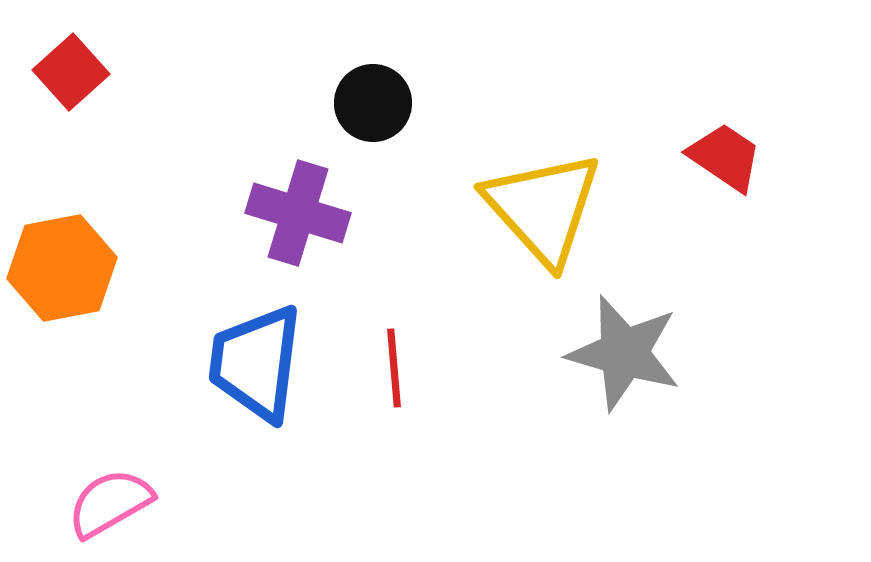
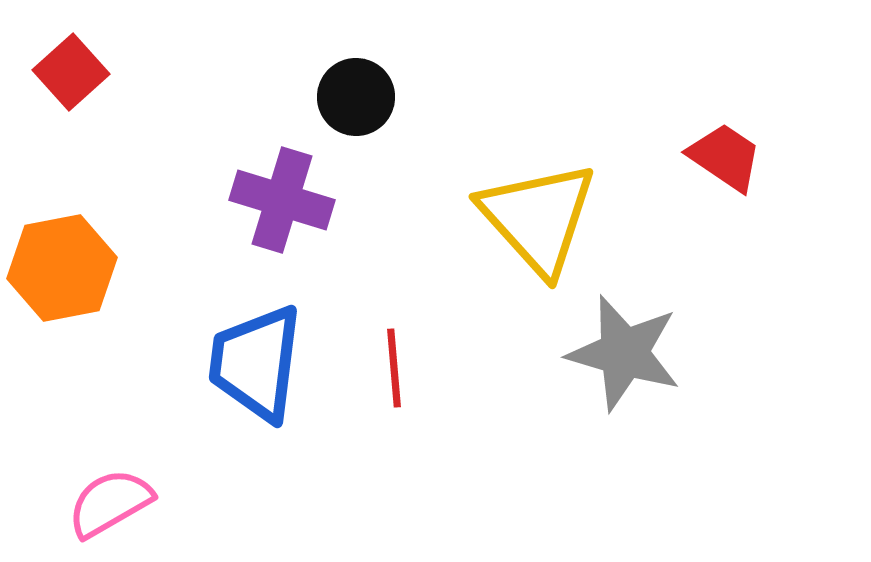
black circle: moved 17 px left, 6 px up
yellow triangle: moved 5 px left, 10 px down
purple cross: moved 16 px left, 13 px up
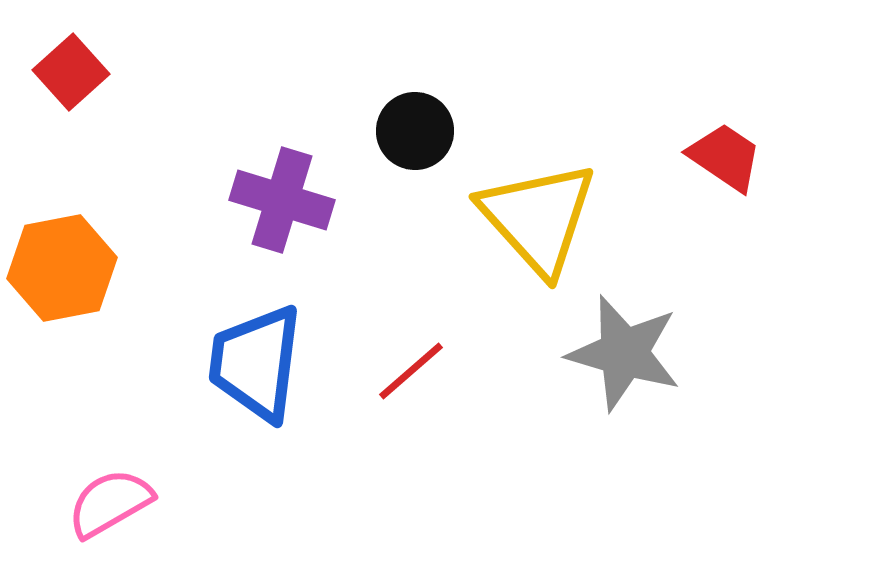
black circle: moved 59 px right, 34 px down
red line: moved 17 px right, 3 px down; rotated 54 degrees clockwise
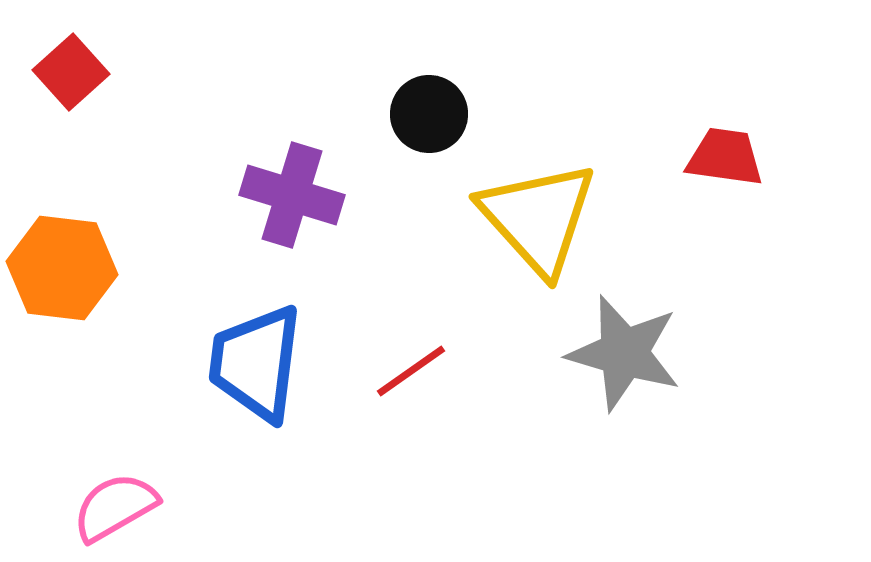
black circle: moved 14 px right, 17 px up
red trapezoid: rotated 26 degrees counterclockwise
purple cross: moved 10 px right, 5 px up
orange hexagon: rotated 18 degrees clockwise
red line: rotated 6 degrees clockwise
pink semicircle: moved 5 px right, 4 px down
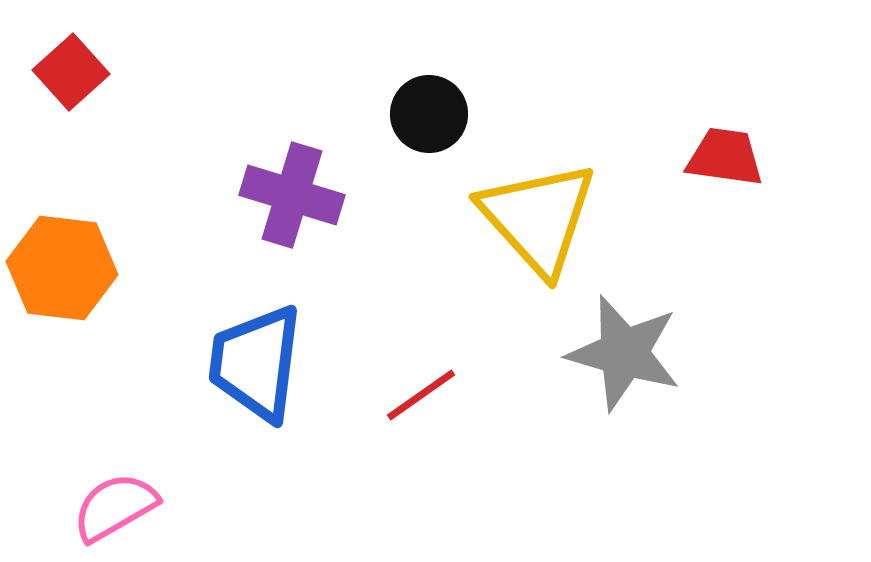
red line: moved 10 px right, 24 px down
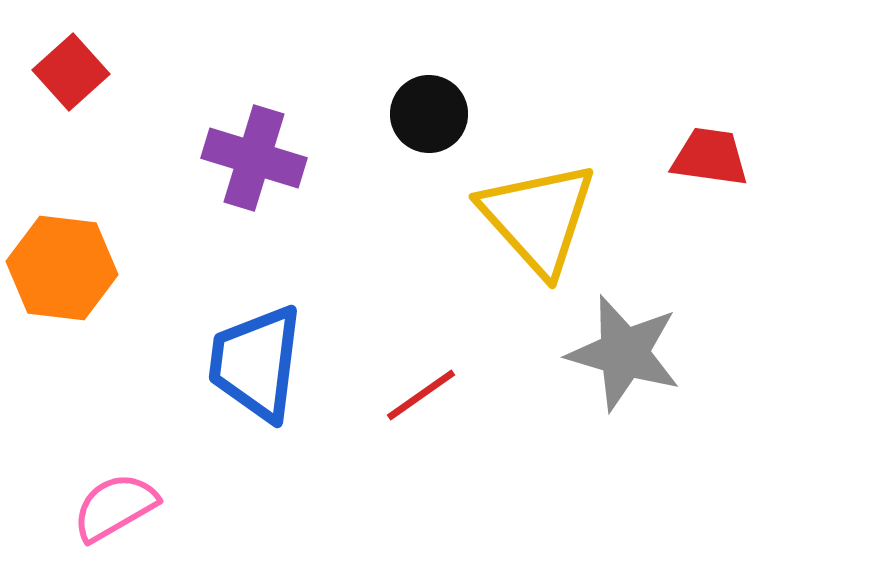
red trapezoid: moved 15 px left
purple cross: moved 38 px left, 37 px up
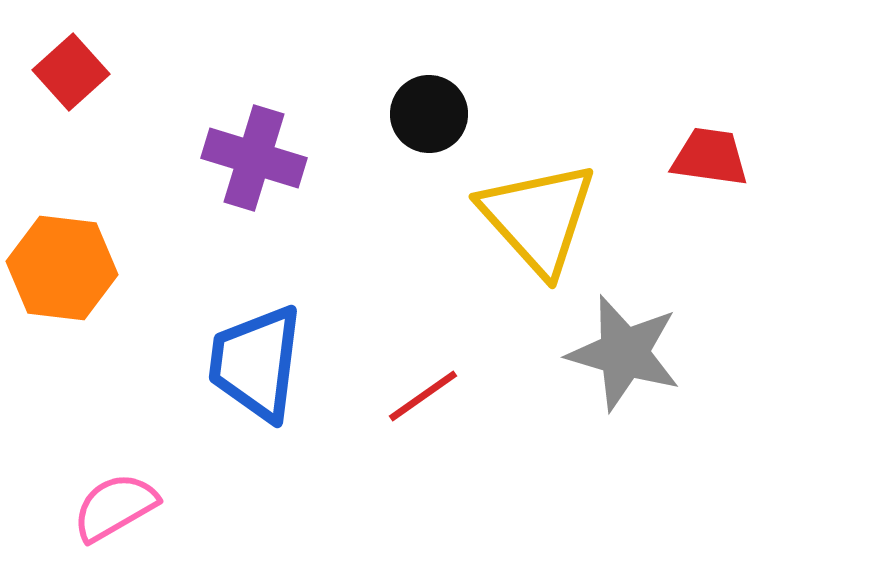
red line: moved 2 px right, 1 px down
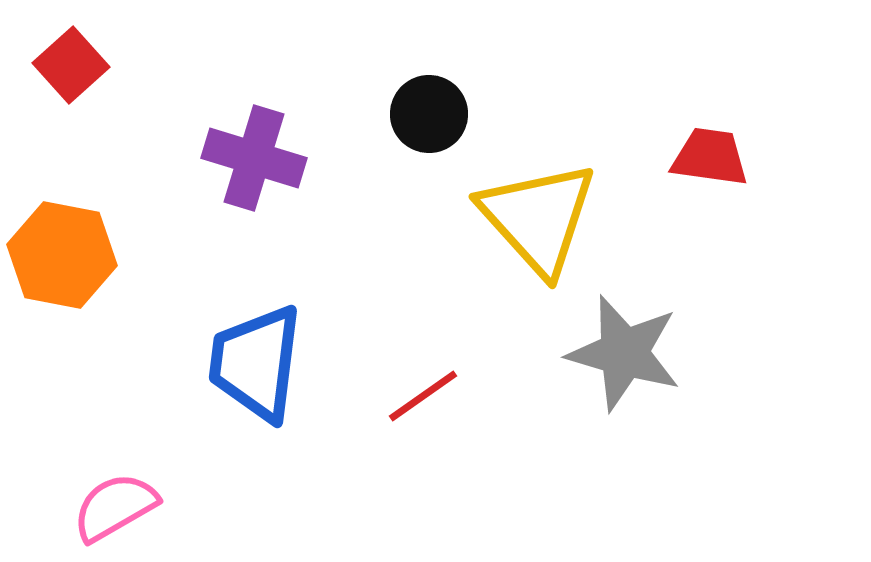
red square: moved 7 px up
orange hexagon: moved 13 px up; rotated 4 degrees clockwise
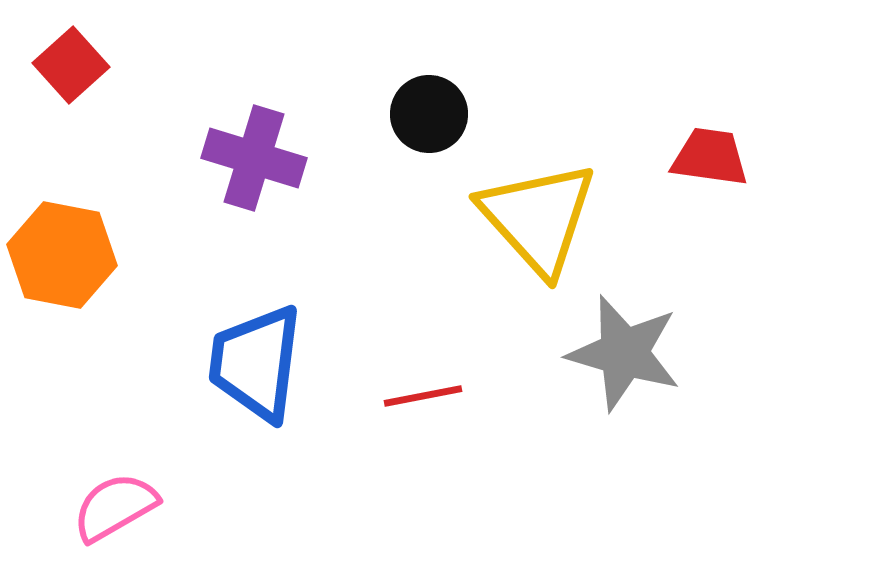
red line: rotated 24 degrees clockwise
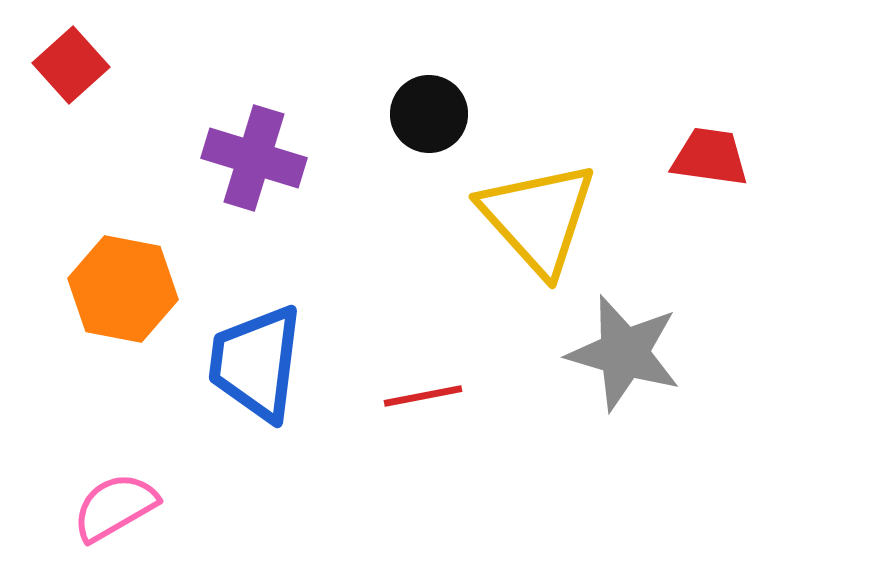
orange hexagon: moved 61 px right, 34 px down
